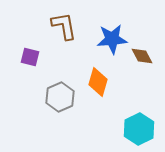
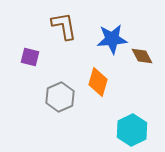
cyan hexagon: moved 7 px left, 1 px down
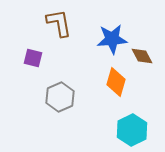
brown L-shape: moved 5 px left, 3 px up
purple square: moved 3 px right, 1 px down
orange diamond: moved 18 px right
